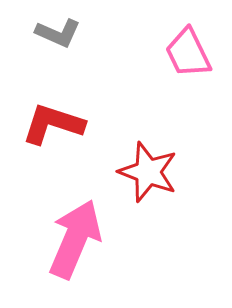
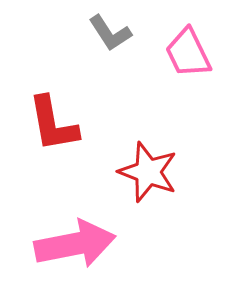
gray L-shape: moved 52 px right; rotated 33 degrees clockwise
red L-shape: rotated 118 degrees counterclockwise
pink arrow: moved 5 px down; rotated 56 degrees clockwise
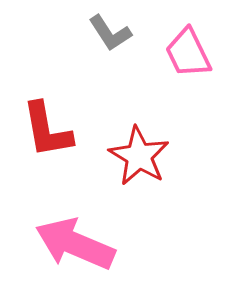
red L-shape: moved 6 px left, 6 px down
red star: moved 9 px left, 16 px up; rotated 10 degrees clockwise
pink arrow: rotated 146 degrees counterclockwise
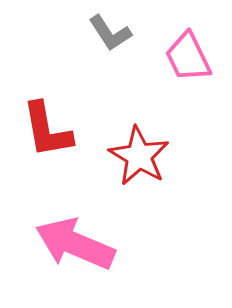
pink trapezoid: moved 4 px down
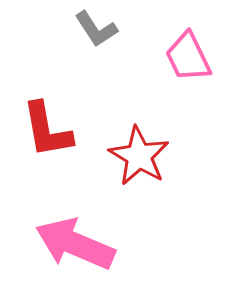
gray L-shape: moved 14 px left, 4 px up
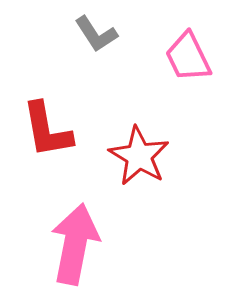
gray L-shape: moved 5 px down
pink arrow: rotated 78 degrees clockwise
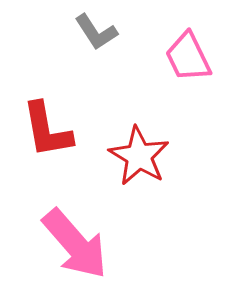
gray L-shape: moved 2 px up
pink arrow: rotated 128 degrees clockwise
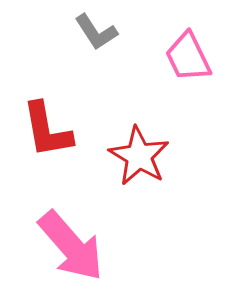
pink arrow: moved 4 px left, 2 px down
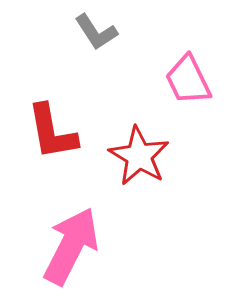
pink trapezoid: moved 23 px down
red L-shape: moved 5 px right, 2 px down
pink arrow: rotated 112 degrees counterclockwise
